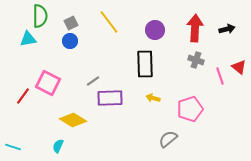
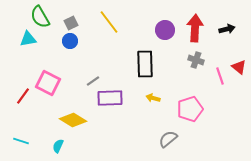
green semicircle: moved 1 px down; rotated 150 degrees clockwise
purple circle: moved 10 px right
cyan line: moved 8 px right, 6 px up
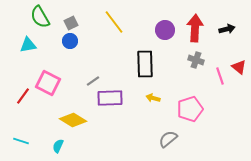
yellow line: moved 5 px right
cyan triangle: moved 6 px down
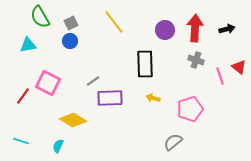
gray semicircle: moved 5 px right, 3 px down
